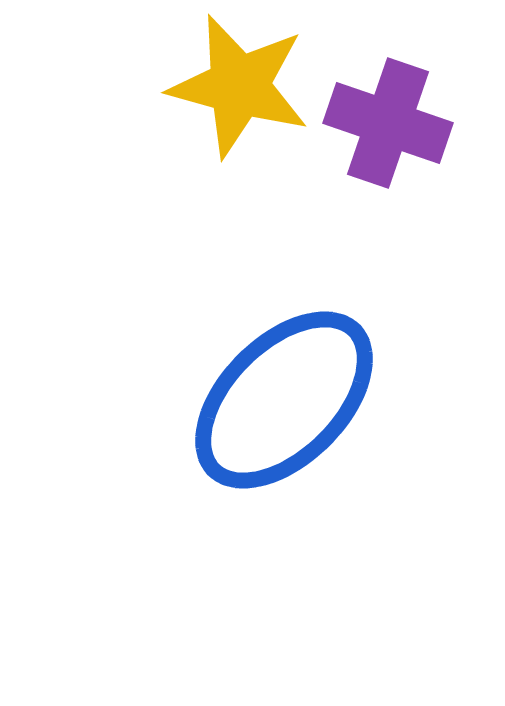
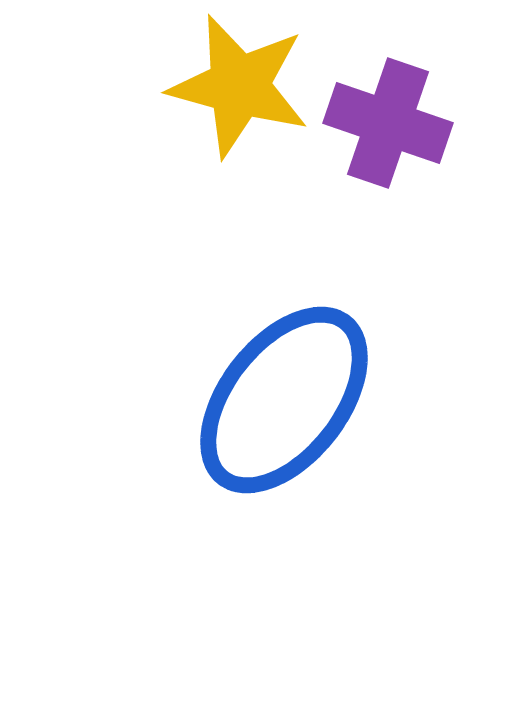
blue ellipse: rotated 7 degrees counterclockwise
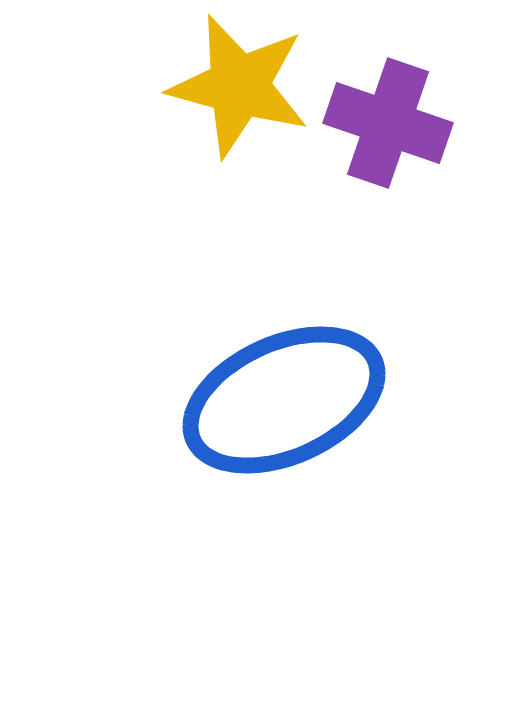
blue ellipse: rotated 28 degrees clockwise
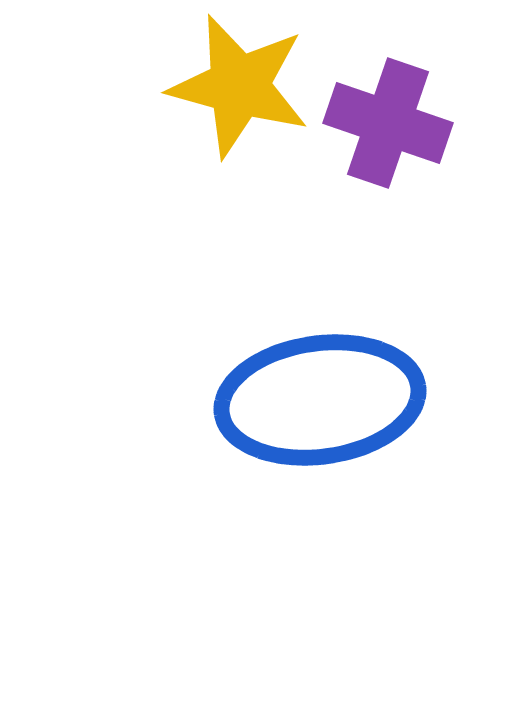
blue ellipse: moved 36 px right; rotated 16 degrees clockwise
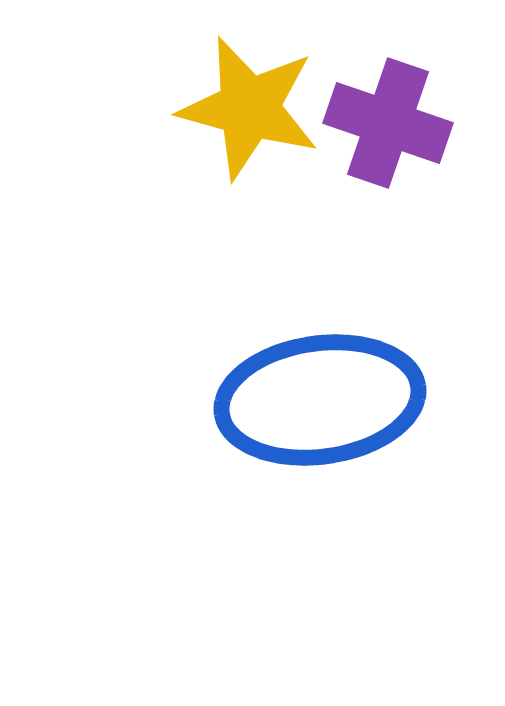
yellow star: moved 10 px right, 22 px down
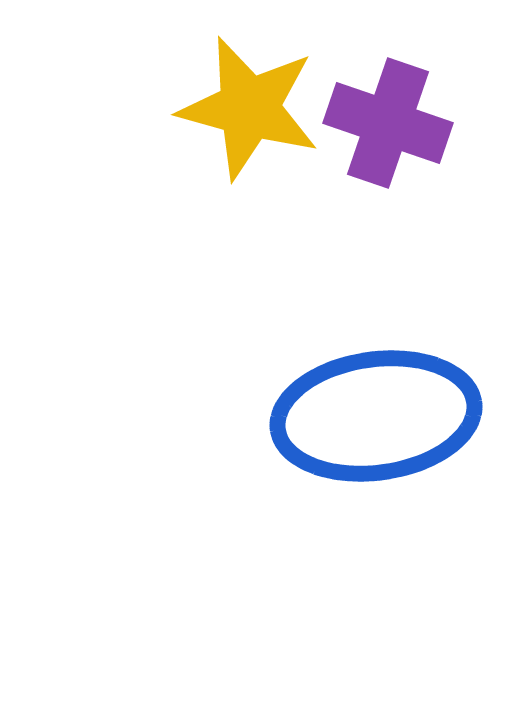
blue ellipse: moved 56 px right, 16 px down
